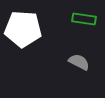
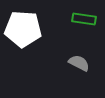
gray semicircle: moved 1 px down
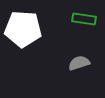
gray semicircle: rotated 45 degrees counterclockwise
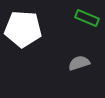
green rectangle: moved 3 px right, 1 px up; rotated 15 degrees clockwise
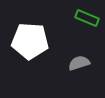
white pentagon: moved 7 px right, 12 px down
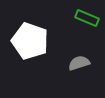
white pentagon: rotated 15 degrees clockwise
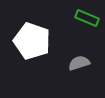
white pentagon: moved 2 px right
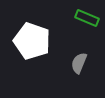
gray semicircle: rotated 50 degrees counterclockwise
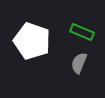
green rectangle: moved 5 px left, 14 px down
